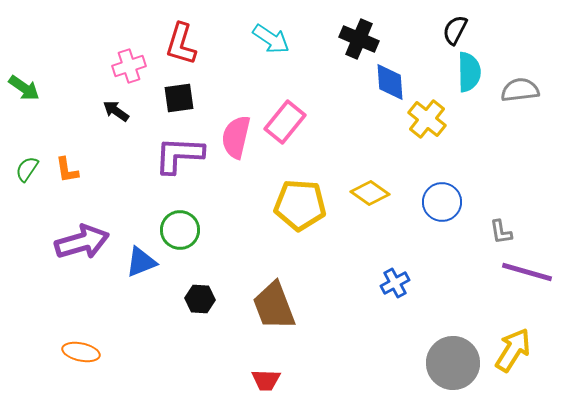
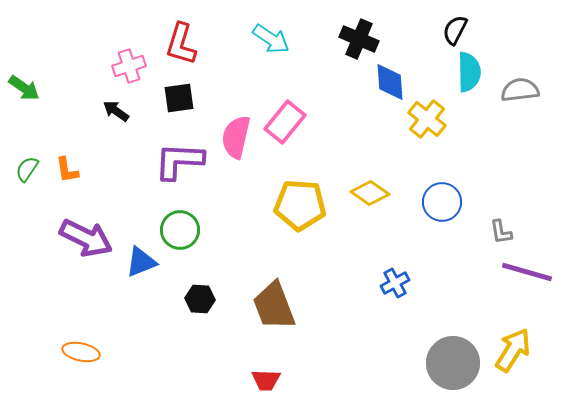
purple L-shape: moved 6 px down
purple arrow: moved 4 px right, 4 px up; rotated 42 degrees clockwise
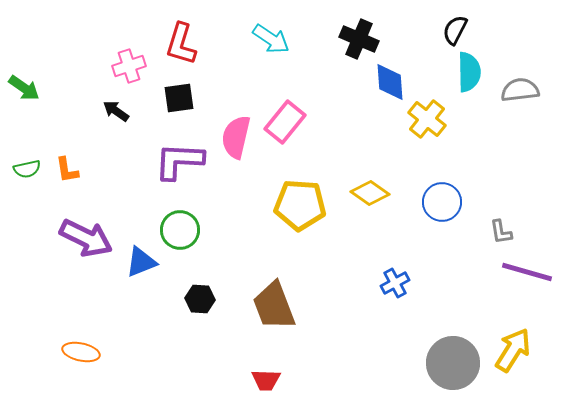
green semicircle: rotated 136 degrees counterclockwise
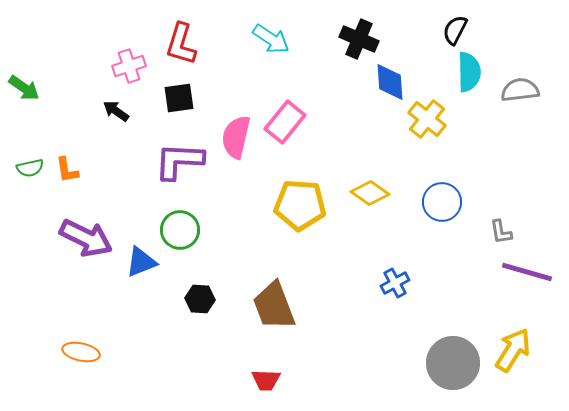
green semicircle: moved 3 px right, 1 px up
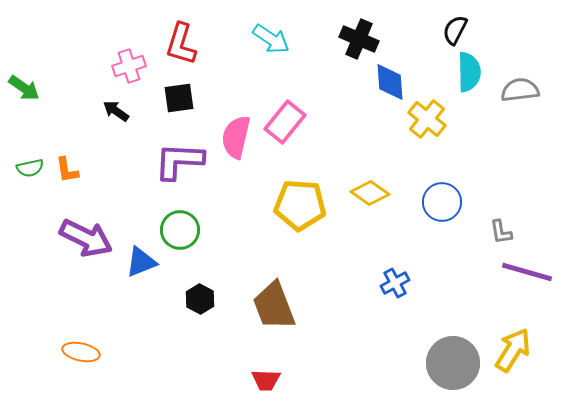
black hexagon: rotated 24 degrees clockwise
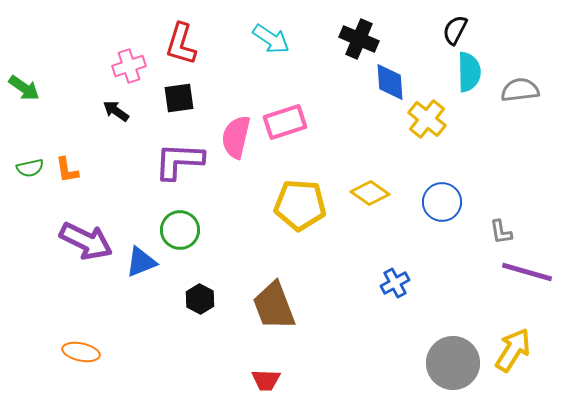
pink rectangle: rotated 33 degrees clockwise
purple arrow: moved 3 px down
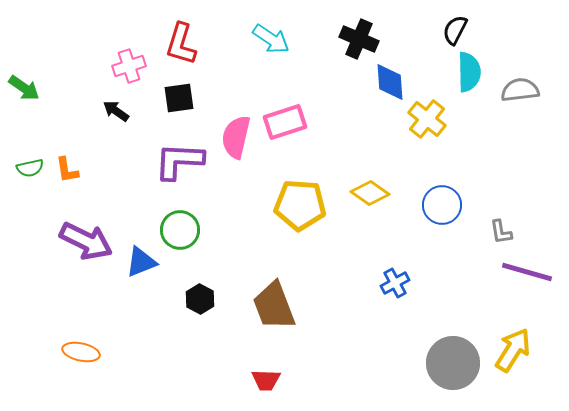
blue circle: moved 3 px down
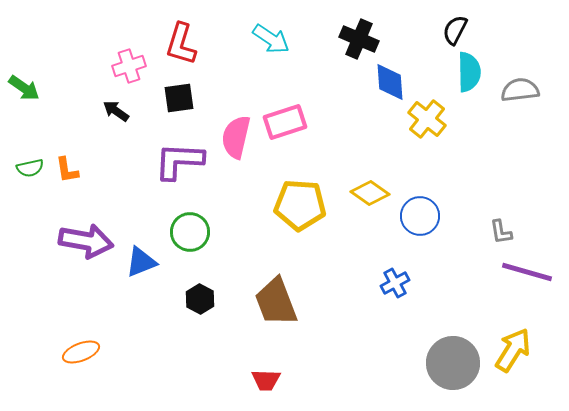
blue circle: moved 22 px left, 11 px down
green circle: moved 10 px right, 2 px down
purple arrow: rotated 16 degrees counterclockwise
brown trapezoid: moved 2 px right, 4 px up
orange ellipse: rotated 33 degrees counterclockwise
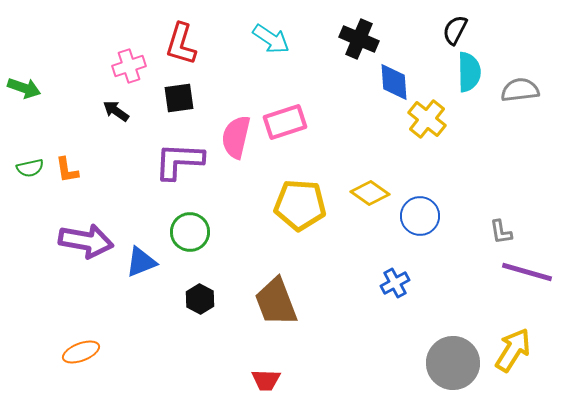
blue diamond: moved 4 px right
green arrow: rotated 16 degrees counterclockwise
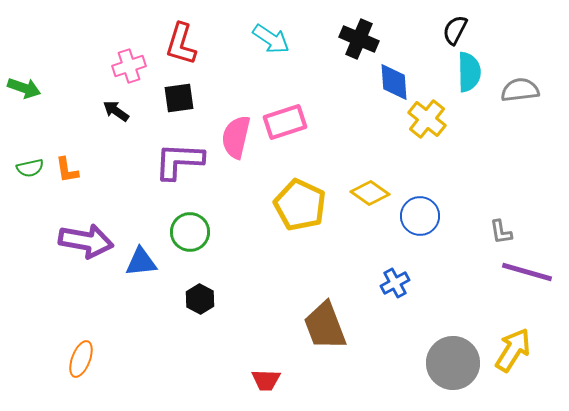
yellow pentagon: rotated 21 degrees clockwise
blue triangle: rotated 16 degrees clockwise
brown trapezoid: moved 49 px right, 24 px down
orange ellipse: moved 7 px down; rotated 48 degrees counterclockwise
